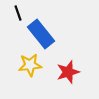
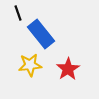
red star: moved 3 px up; rotated 15 degrees counterclockwise
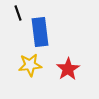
blue rectangle: moved 1 px left, 2 px up; rotated 32 degrees clockwise
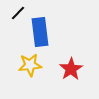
black line: rotated 63 degrees clockwise
red star: moved 3 px right
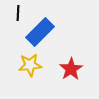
black line: rotated 42 degrees counterclockwise
blue rectangle: rotated 52 degrees clockwise
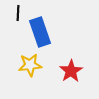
blue rectangle: rotated 64 degrees counterclockwise
red star: moved 2 px down
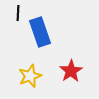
yellow star: moved 11 px down; rotated 15 degrees counterclockwise
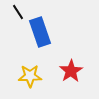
black line: moved 1 px up; rotated 35 degrees counterclockwise
yellow star: rotated 20 degrees clockwise
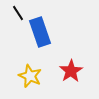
black line: moved 1 px down
yellow star: rotated 25 degrees clockwise
